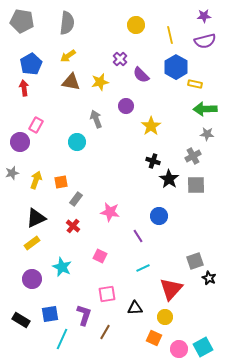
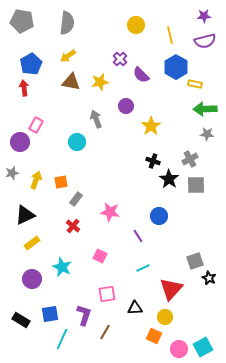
gray cross at (193, 156): moved 3 px left, 3 px down
black triangle at (36, 218): moved 11 px left, 3 px up
orange square at (154, 338): moved 2 px up
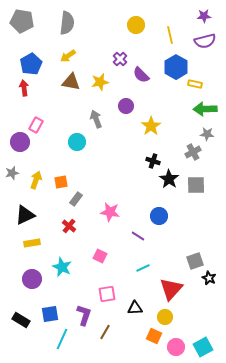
gray cross at (190, 159): moved 3 px right, 7 px up
red cross at (73, 226): moved 4 px left
purple line at (138, 236): rotated 24 degrees counterclockwise
yellow rectangle at (32, 243): rotated 28 degrees clockwise
pink circle at (179, 349): moved 3 px left, 2 px up
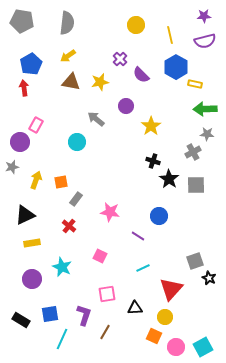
gray arrow at (96, 119): rotated 30 degrees counterclockwise
gray star at (12, 173): moved 6 px up
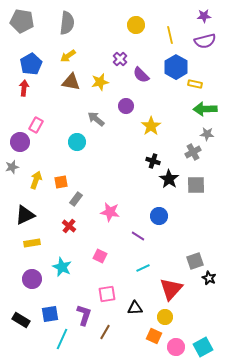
red arrow at (24, 88): rotated 14 degrees clockwise
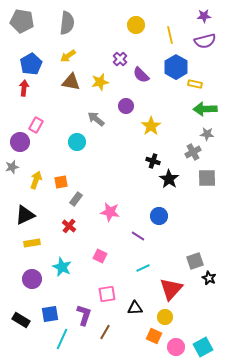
gray square at (196, 185): moved 11 px right, 7 px up
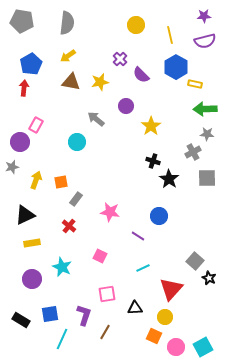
gray square at (195, 261): rotated 30 degrees counterclockwise
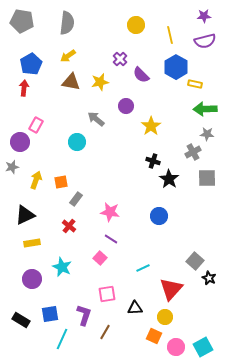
purple line at (138, 236): moved 27 px left, 3 px down
pink square at (100, 256): moved 2 px down; rotated 16 degrees clockwise
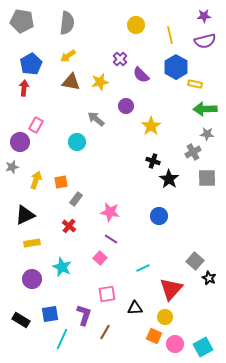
pink circle at (176, 347): moved 1 px left, 3 px up
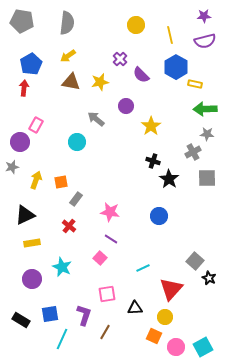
pink circle at (175, 344): moved 1 px right, 3 px down
